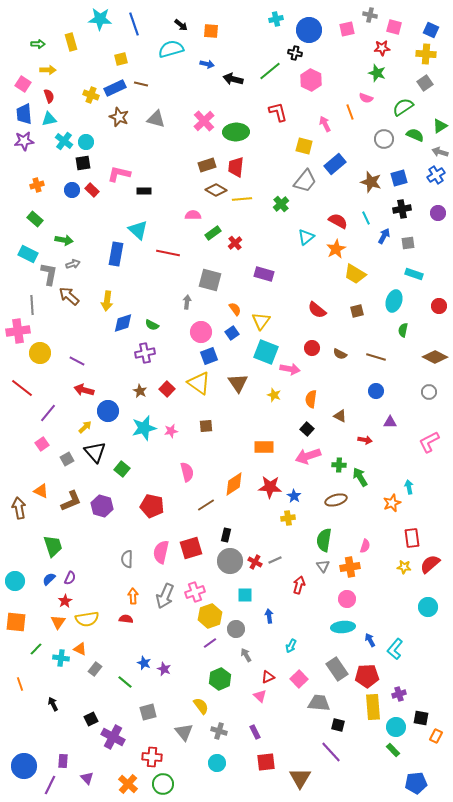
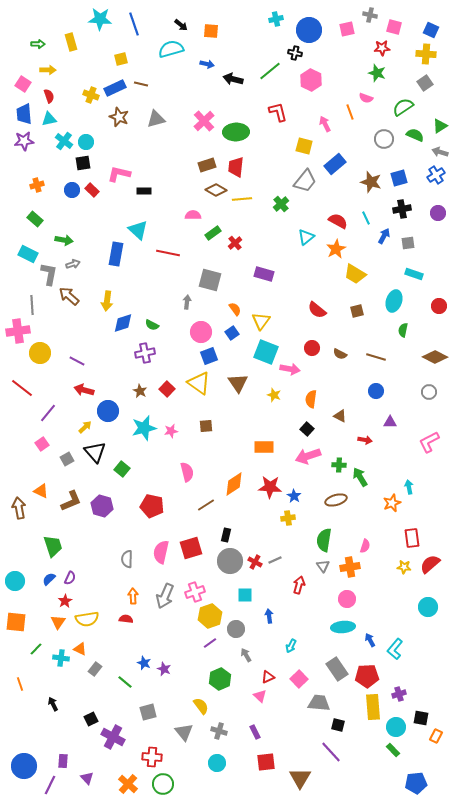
gray triangle at (156, 119): rotated 30 degrees counterclockwise
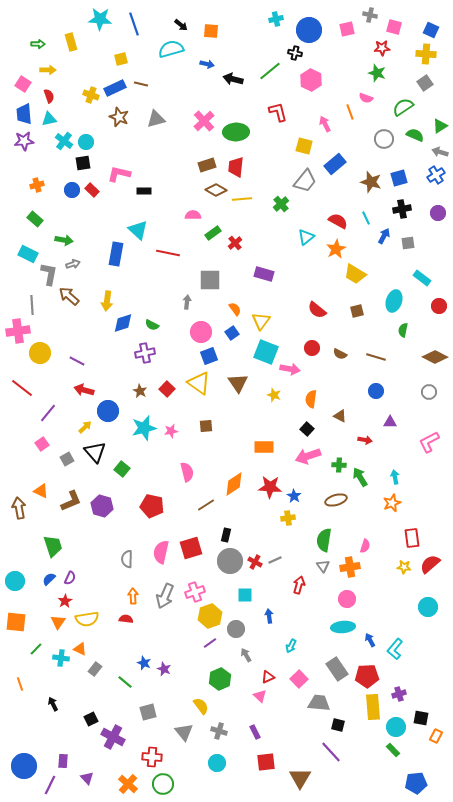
cyan rectangle at (414, 274): moved 8 px right, 4 px down; rotated 18 degrees clockwise
gray square at (210, 280): rotated 15 degrees counterclockwise
cyan arrow at (409, 487): moved 14 px left, 10 px up
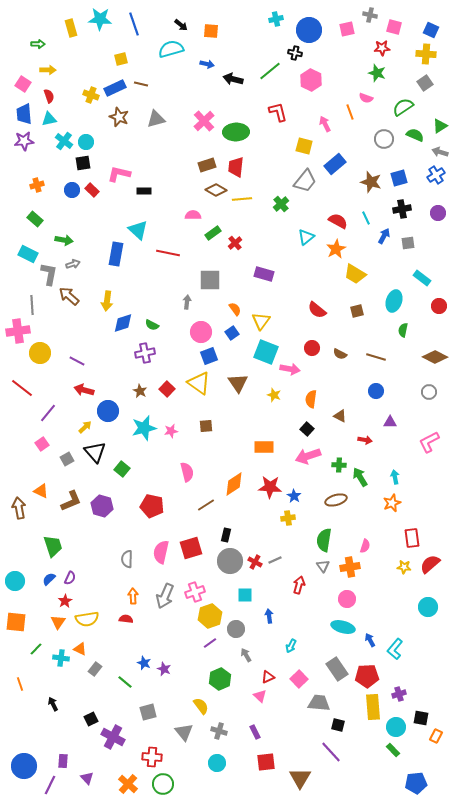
yellow rectangle at (71, 42): moved 14 px up
cyan ellipse at (343, 627): rotated 20 degrees clockwise
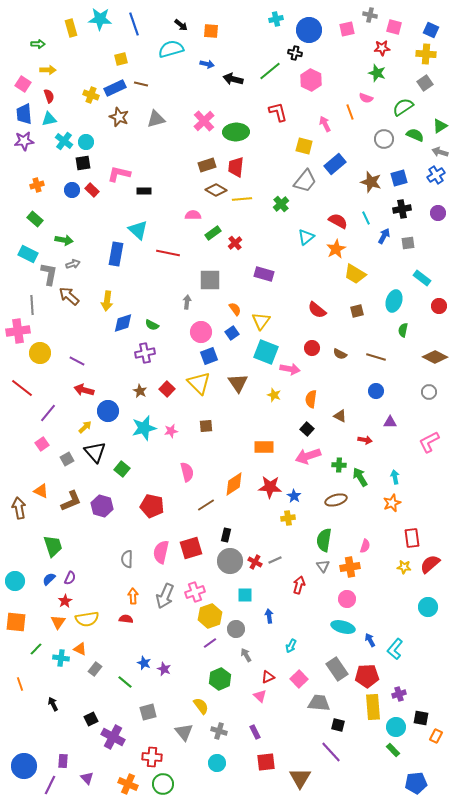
yellow triangle at (199, 383): rotated 10 degrees clockwise
orange cross at (128, 784): rotated 18 degrees counterclockwise
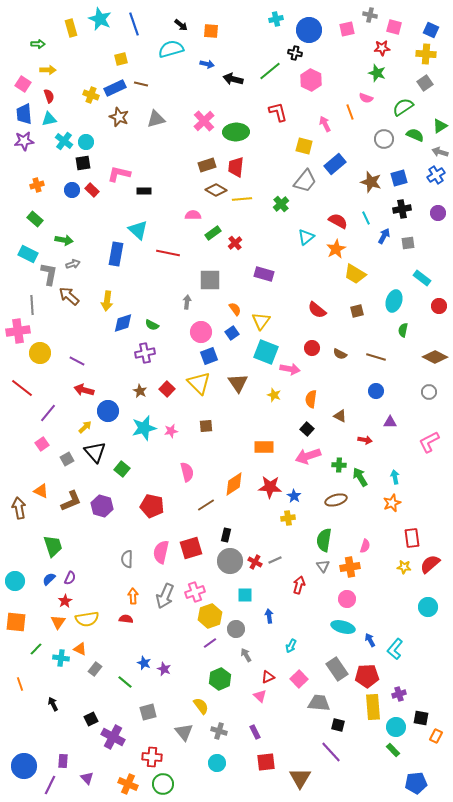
cyan star at (100, 19): rotated 20 degrees clockwise
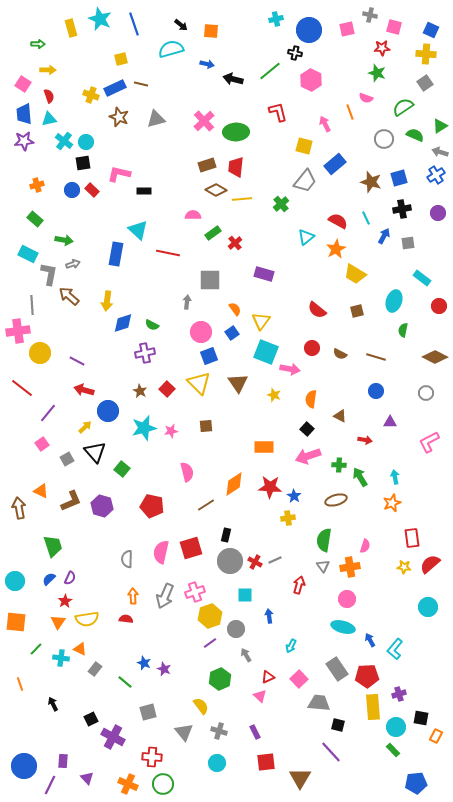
gray circle at (429, 392): moved 3 px left, 1 px down
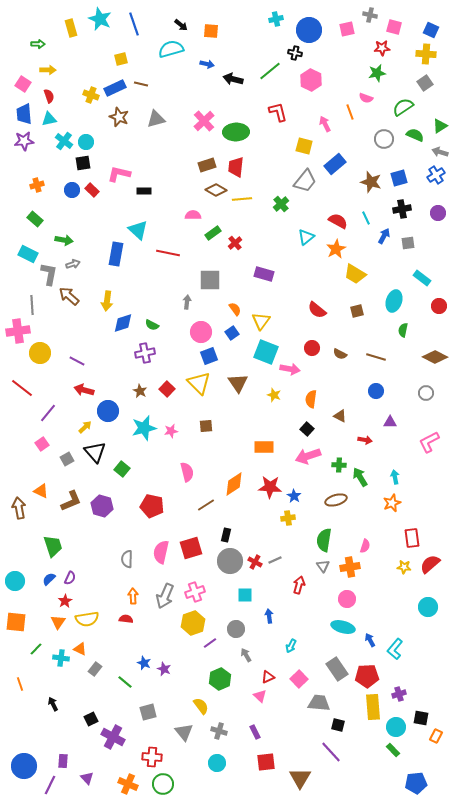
green star at (377, 73): rotated 30 degrees counterclockwise
yellow hexagon at (210, 616): moved 17 px left, 7 px down
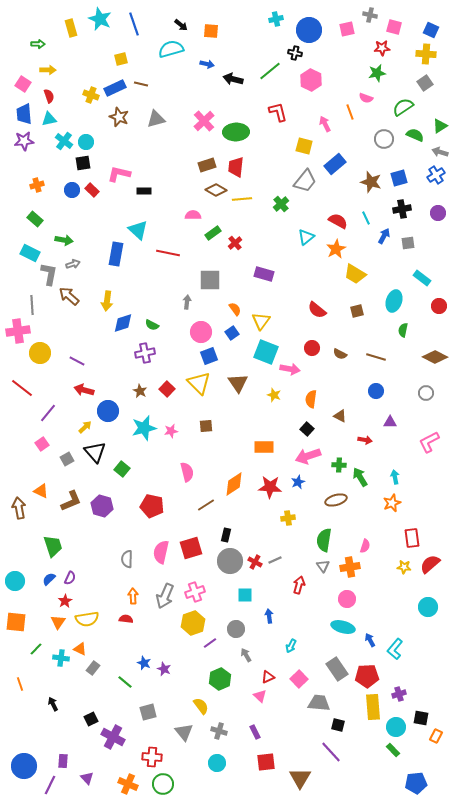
cyan rectangle at (28, 254): moved 2 px right, 1 px up
blue star at (294, 496): moved 4 px right, 14 px up; rotated 16 degrees clockwise
gray rectangle at (95, 669): moved 2 px left, 1 px up
